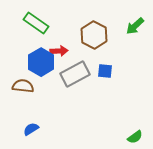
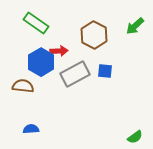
blue semicircle: rotated 28 degrees clockwise
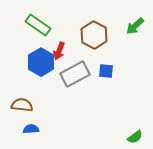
green rectangle: moved 2 px right, 2 px down
red arrow: rotated 114 degrees clockwise
blue square: moved 1 px right
brown semicircle: moved 1 px left, 19 px down
